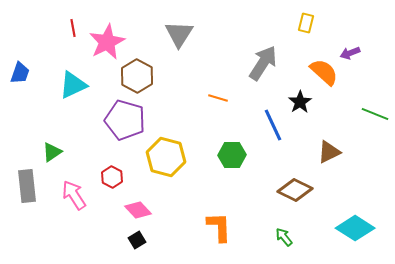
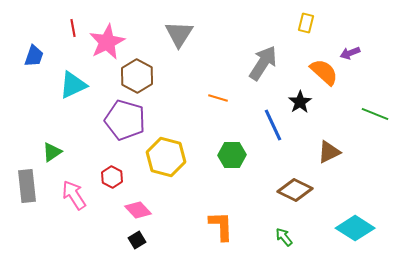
blue trapezoid: moved 14 px right, 17 px up
orange L-shape: moved 2 px right, 1 px up
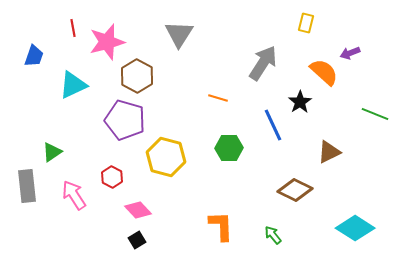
pink star: rotated 12 degrees clockwise
green hexagon: moved 3 px left, 7 px up
green arrow: moved 11 px left, 2 px up
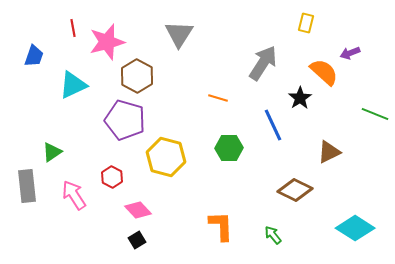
black star: moved 4 px up
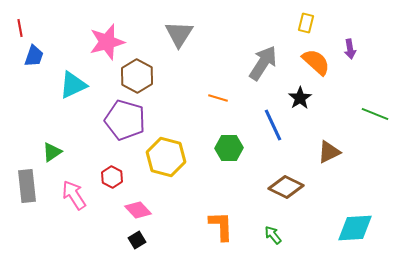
red line: moved 53 px left
purple arrow: moved 4 px up; rotated 78 degrees counterclockwise
orange semicircle: moved 8 px left, 10 px up
brown diamond: moved 9 px left, 3 px up
cyan diamond: rotated 36 degrees counterclockwise
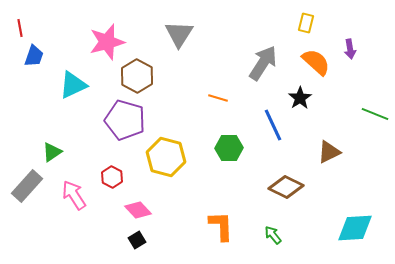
gray rectangle: rotated 48 degrees clockwise
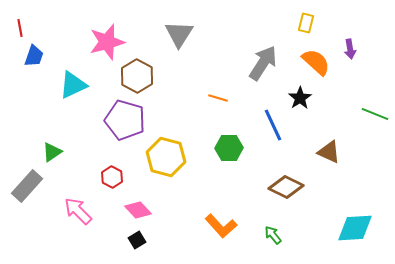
brown triangle: rotated 50 degrees clockwise
pink arrow: moved 4 px right, 16 px down; rotated 12 degrees counterclockwise
orange L-shape: rotated 140 degrees clockwise
